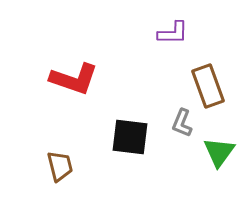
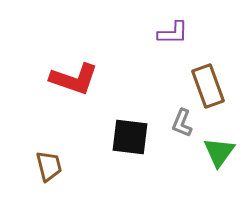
brown trapezoid: moved 11 px left
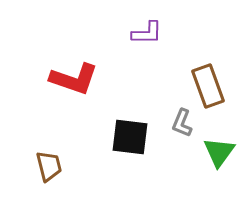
purple L-shape: moved 26 px left
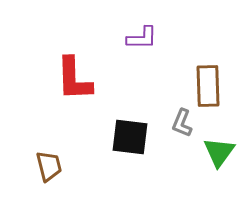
purple L-shape: moved 5 px left, 5 px down
red L-shape: rotated 69 degrees clockwise
brown rectangle: rotated 18 degrees clockwise
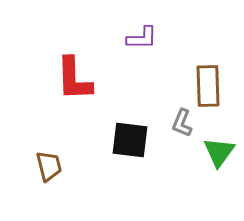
black square: moved 3 px down
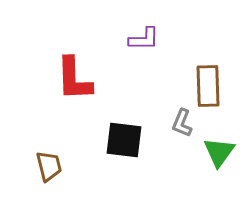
purple L-shape: moved 2 px right, 1 px down
black square: moved 6 px left
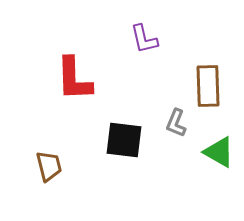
purple L-shape: rotated 76 degrees clockwise
gray L-shape: moved 6 px left
green triangle: rotated 36 degrees counterclockwise
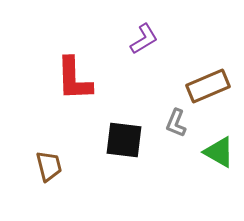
purple L-shape: rotated 108 degrees counterclockwise
brown rectangle: rotated 69 degrees clockwise
